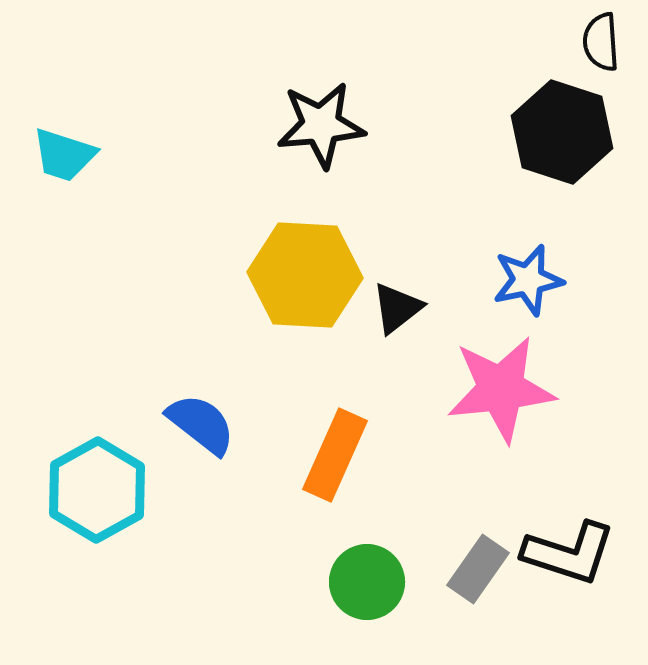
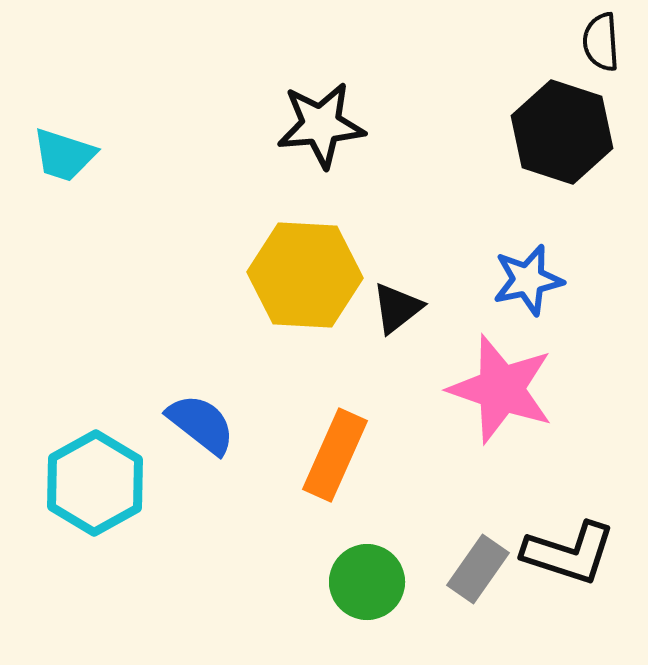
pink star: rotated 25 degrees clockwise
cyan hexagon: moved 2 px left, 7 px up
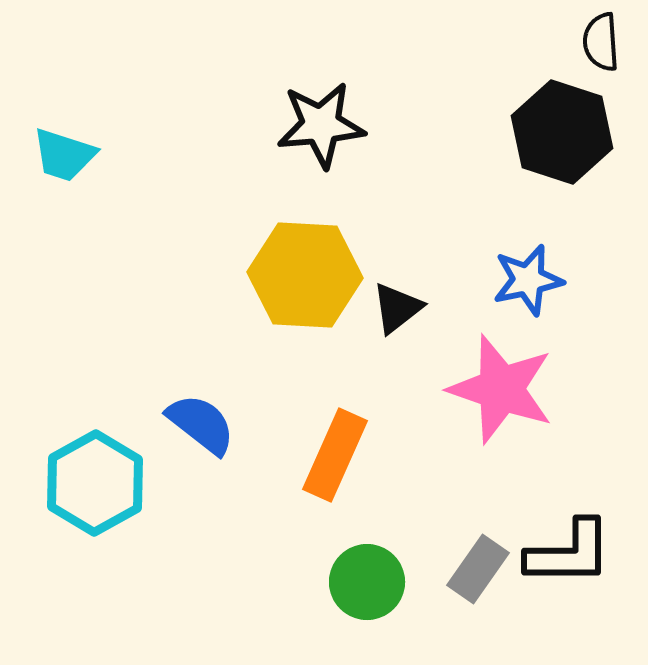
black L-shape: rotated 18 degrees counterclockwise
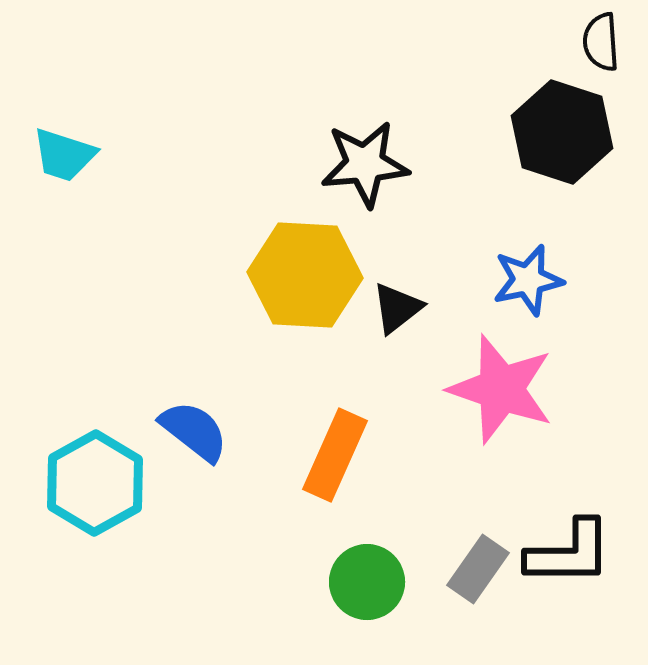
black star: moved 44 px right, 39 px down
blue semicircle: moved 7 px left, 7 px down
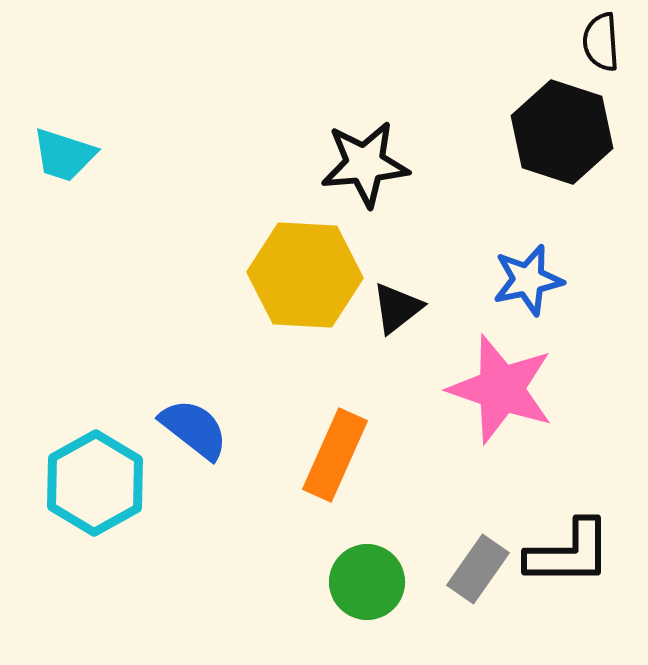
blue semicircle: moved 2 px up
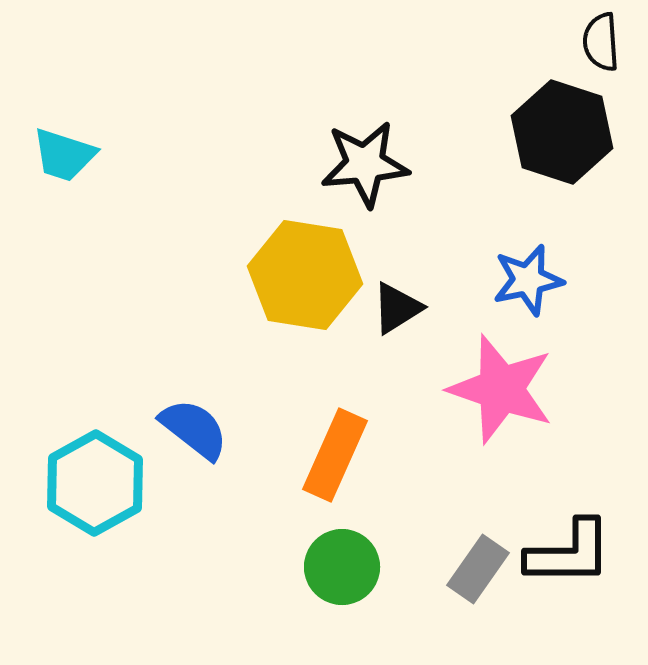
yellow hexagon: rotated 6 degrees clockwise
black triangle: rotated 6 degrees clockwise
green circle: moved 25 px left, 15 px up
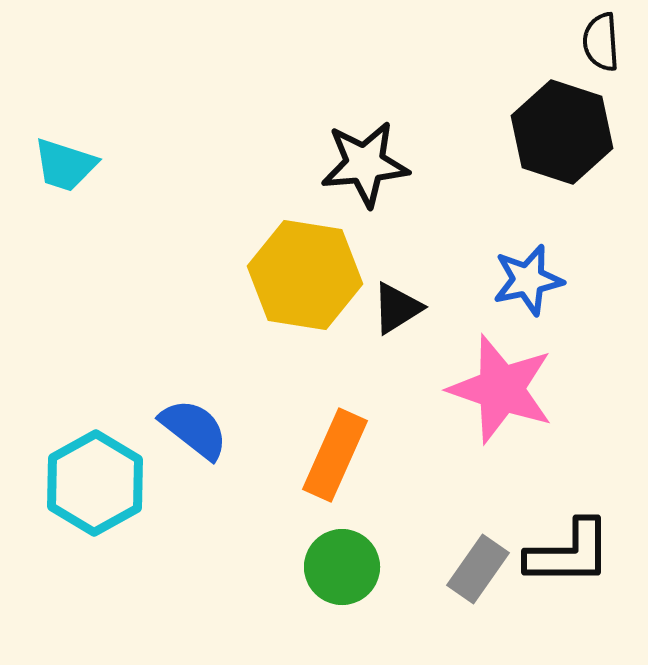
cyan trapezoid: moved 1 px right, 10 px down
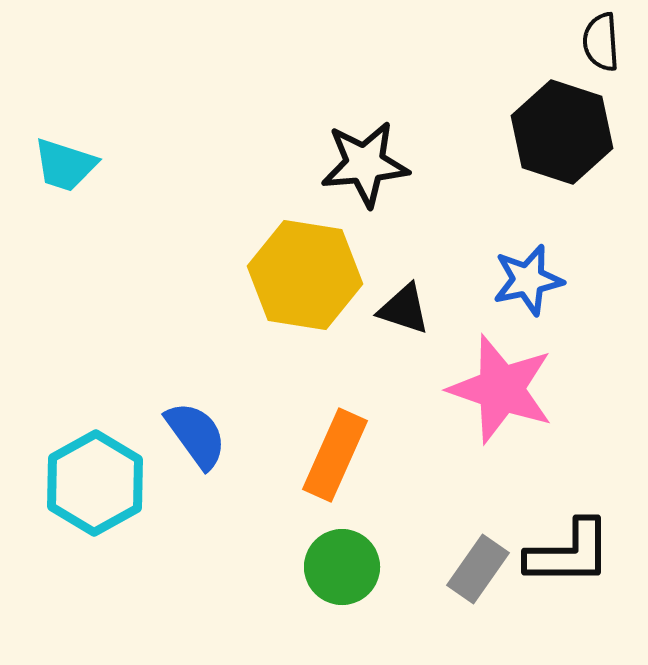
black triangle: moved 7 px right, 1 px down; rotated 50 degrees clockwise
blue semicircle: moved 2 px right, 6 px down; rotated 16 degrees clockwise
